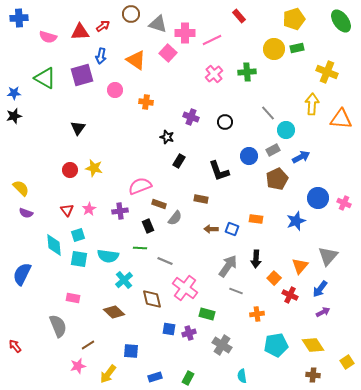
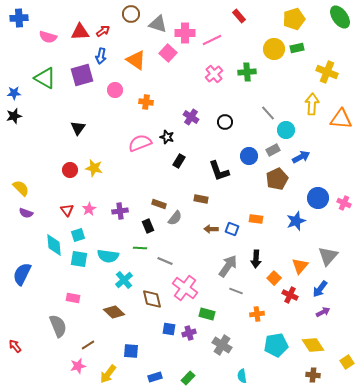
green ellipse at (341, 21): moved 1 px left, 4 px up
red arrow at (103, 26): moved 5 px down
purple cross at (191, 117): rotated 14 degrees clockwise
pink semicircle at (140, 186): moved 43 px up
green rectangle at (188, 378): rotated 16 degrees clockwise
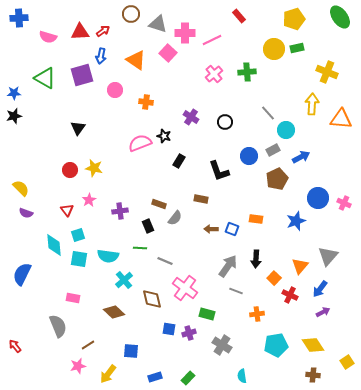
black star at (167, 137): moved 3 px left, 1 px up
pink star at (89, 209): moved 9 px up
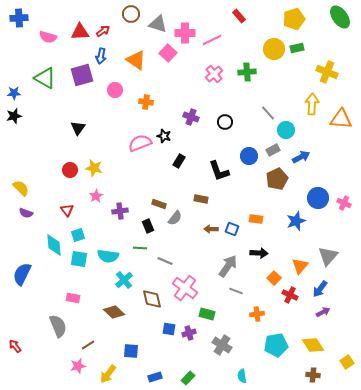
purple cross at (191, 117): rotated 14 degrees counterclockwise
pink star at (89, 200): moved 7 px right, 4 px up
black arrow at (256, 259): moved 3 px right, 6 px up; rotated 90 degrees counterclockwise
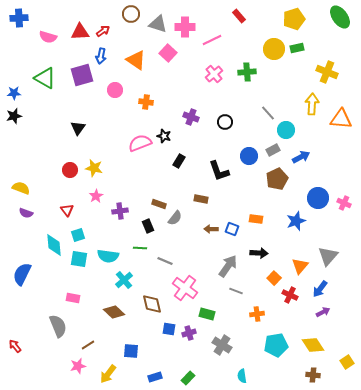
pink cross at (185, 33): moved 6 px up
yellow semicircle at (21, 188): rotated 24 degrees counterclockwise
brown diamond at (152, 299): moved 5 px down
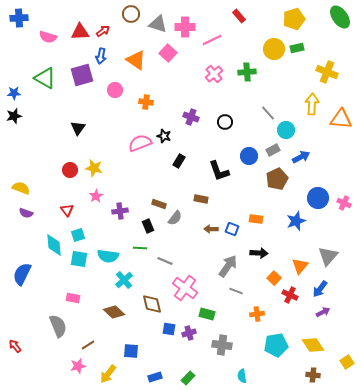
gray cross at (222, 345): rotated 24 degrees counterclockwise
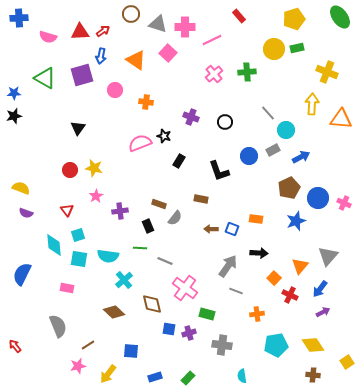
brown pentagon at (277, 179): moved 12 px right, 9 px down
pink rectangle at (73, 298): moved 6 px left, 10 px up
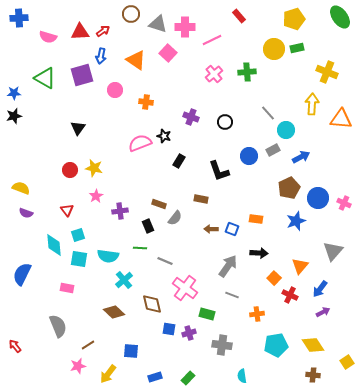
gray triangle at (328, 256): moved 5 px right, 5 px up
gray line at (236, 291): moved 4 px left, 4 px down
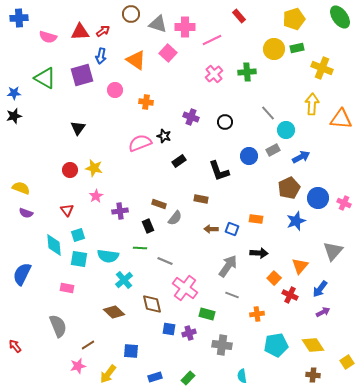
yellow cross at (327, 72): moved 5 px left, 4 px up
black rectangle at (179, 161): rotated 24 degrees clockwise
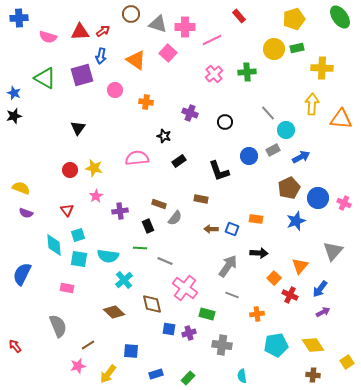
yellow cross at (322, 68): rotated 20 degrees counterclockwise
blue star at (14, 93): rotated 24 degrees clockwise
purple cross at (191, 117): moved 1 px left, 4 px up
pink semicircle at (140, 143): moved 3 px left, 15 px down; rotated 15 degrees clockwise
blue rectangle at (155, 377): moved 1 px right, 3 px up
